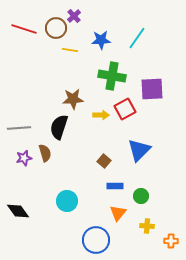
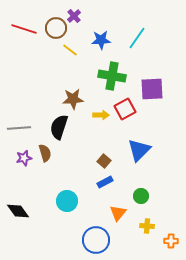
yellow line: rotated 28 degrees clockwise
blue rectangle: moved 10 px left, 4 px up; rotated 28 degrees counterclockwise
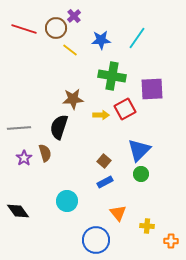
purple star: rotated 21 degrees counterclockwise
green circle: moved 22 px up
orange triangle: rotated 18 degrees counterclockwise
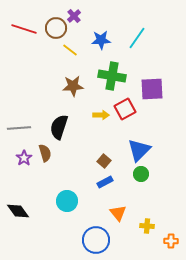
brown star: moved 13 px up
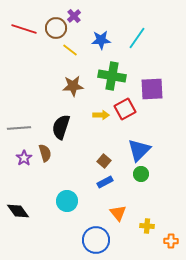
black semicircle: moved 2 px right
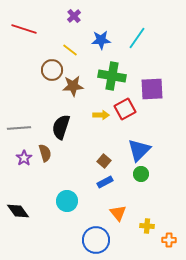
brown circle: moved 4 px left, 42 px down
orange cross: moved 2 px left, 1 px up
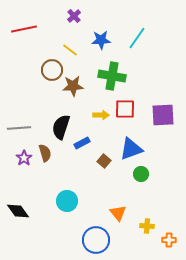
red line: rotated 30 degrees counterclockwise
purple square: moved 11 px right, 26 px down
red square: rotated 30 degrees clockwise
blue triangle: moved 8 px left, 1 px up; rotated 25 degrees clockwise
blue rectangle: moved 23 px left, 39 px up
